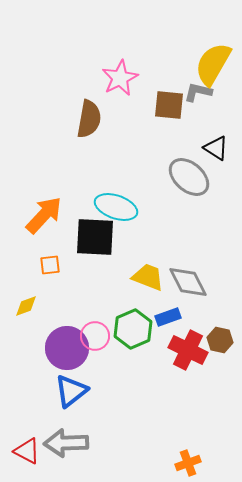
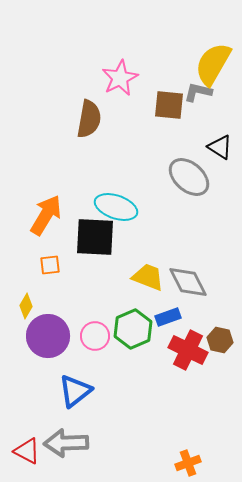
black triangle: moved 4 px right, 1 px up
orange arrow: moved 2 px right; rotated 12 degrees counterclockwise
yellow diamond: rotated 40 degrees counterclockwise
purple circle: moved 19 px left, 12 px up
blue triangle: moved 4 px right
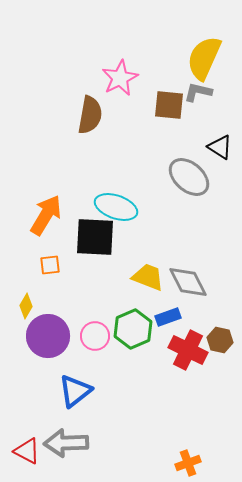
yellow semicircle: moved 9 px left, 6 px up; rotated 6 degrees counterclockwise
brown semicircle: moved 1 px right, 4 px up
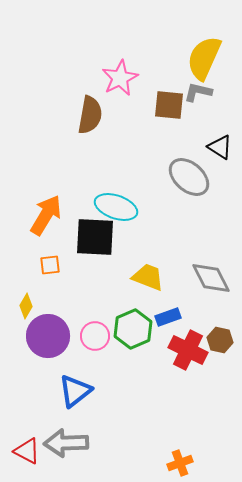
gray diamond: moved 23 px right, 4 px up
orange cross: moved 8 px left
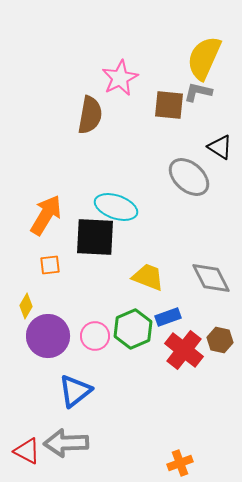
red cross: moved 4 px left; rotated 12 degrees clockwise
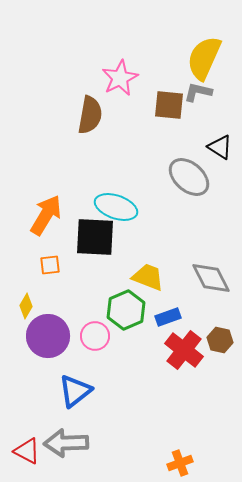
green hexagon: moved 7 px left, 19 px up
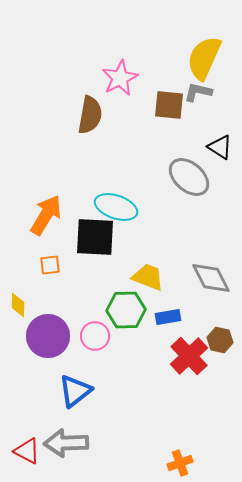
yellow diamond: moved 8 px left, 1 px up; rotated 30 degrees counterclockwise
green hexagon: rotated 21 degrees clockwise
blue rectangle: rotated 10 degrees clockwise
red cross: moved 5 px right, 6 px down; rotated 9 degrees clockwise
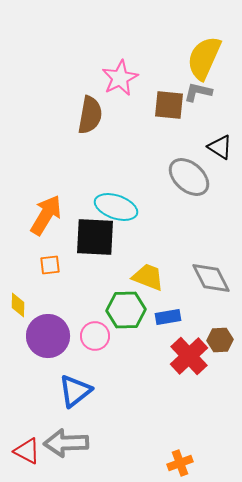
brown hexagon: rotated 15 degrees counterclockwise
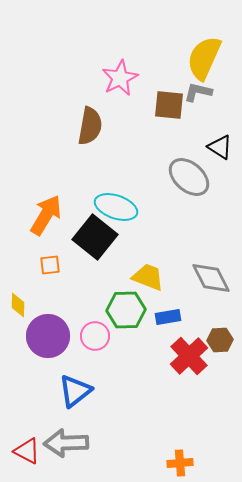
brown semicircle: moved 11 px down
black square: rotated 36 degrees clockwise
orange cross: rotated 15 degrees clockwise
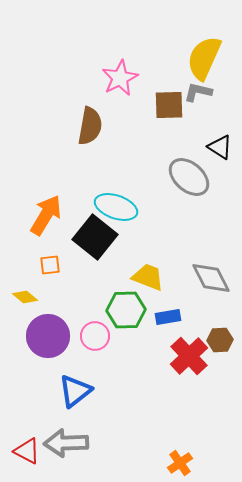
brown square: rotated 8 degrees counterclockwise
yellow diamond: moved 7 px right, 8 px up; rotated 50 degrees counterclockwise
orange cross: rotated 30 degrees counterclockwise
